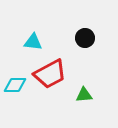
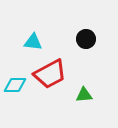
black circle: moved 1 px right, 1 px down
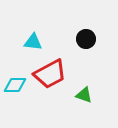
green triangle: rotated 24 degrees clockwise
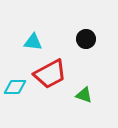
cyan diamond: moved 2 px down
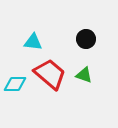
red trapezoid: rotated 112 degrees counterclockwise
cyan diamond: moved 3 px up
green triangle: moved 20 px up
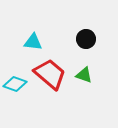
cyan diamond: rotated 20 degrees clockwise
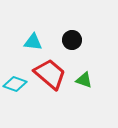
black circle: moved 14 px left, 1 px down
green triangle: moved 5 px down
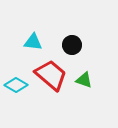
black circle: moved 5 px down
red trapezoid: moved 1 px right, 1 px down
cyan diamond: moved 1 px right, 1 px down; rotated 10 degrees clockwise
